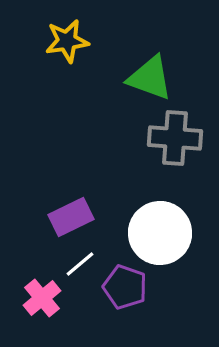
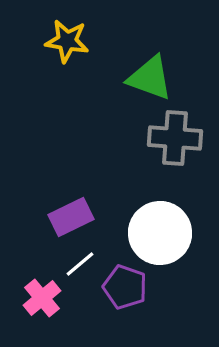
yellow star: rotated 18 degrees clockwise
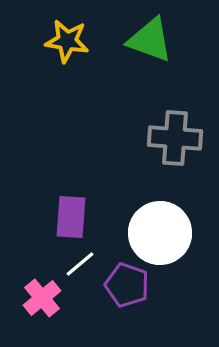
green triangle: moved 38 px up
purple rectangle: rotated 60 degrees counterclockwise
purple pentagon: moved 2 px right, 2 px up
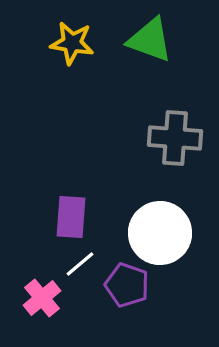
yellow star: moved 5 px right, 2 px down
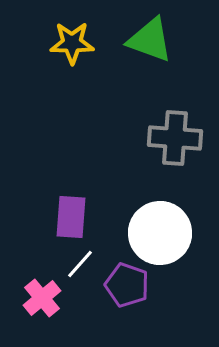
yellow star: rotated 9 degrees counterclockwise
white line: rotated 8 degrees counterclockwise
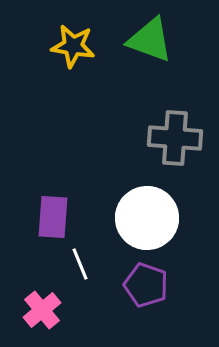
yellow star: moved 1 px right, 3 px down; rotated 9 degrees clockwise
purple rectangle: moved 18 px left
white circle: moved 13 px left, 15 px up
white line: rotated 64 degrees counterclockwise
purple pentagon: moved 19 px right
pink cross: moved 12 px down
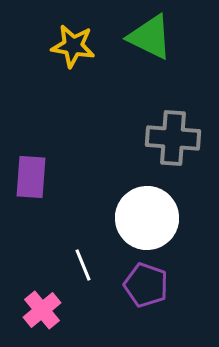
green triangle: moved 3 px up; rotated 6 degrees clockwise
gray cross: moved 2 px left
purple rectangle: moved 22 px left, 40 px up
white line: moved 3 px right, 1 px down
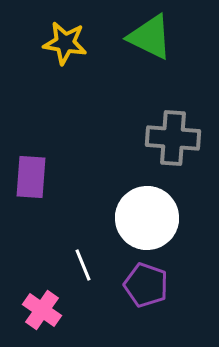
yellow star: moved 8 px left, 3 px up
pink cross: rotated 15 degrees counterclockwise
